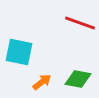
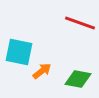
orange arrow: moved 11 px up
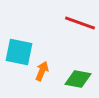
orange arrow: rotated 30 degrees counterclockwise
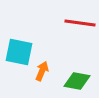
red line: rotated 12 degrees counterclockwise
green diamond: moved 1 px left, 2 px down
